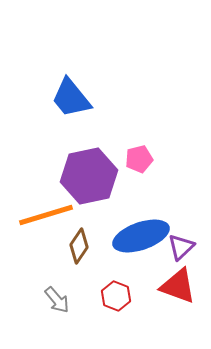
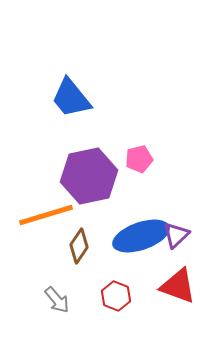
purple triangle: moved 5 px left, 12 px up
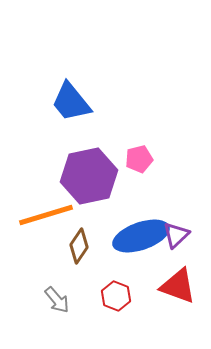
blue trapezoid: moved 4 px down
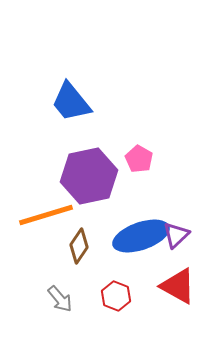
pink pentagon: rotated 28 degrees counterclockwise
red triangle: rotated 9 degrees clockwise
gray arrow: moved 3 px right, 1 px up
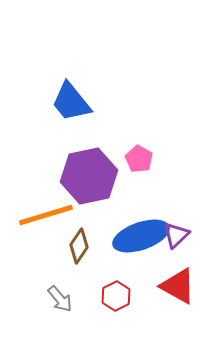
red hexagon: rotated 12 degrees clockwise
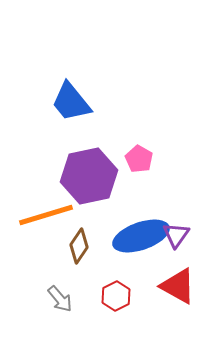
purple triangle: rotated 12 degrees counterclockwise
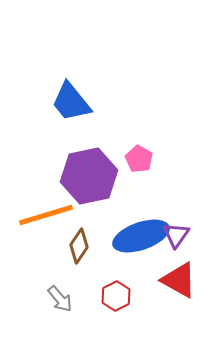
red triangle: moved 1 px right, 6 px up
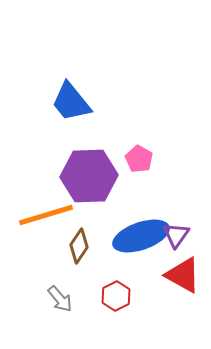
purple hexagon: rotated 10 degrees clockwise
red triangle: moved 4 px right, 5 px up
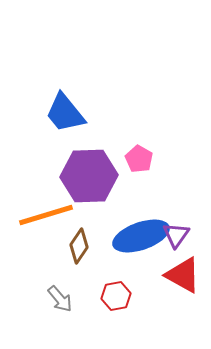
blue trapezoid: moved 6 px left, 11 px down
red hexagon: rotated 16 degrees clockwise
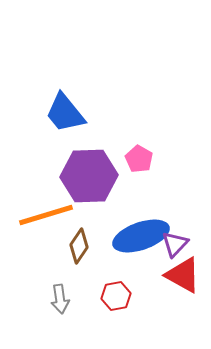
purple triangle: moved 1 px left, 9 px down; rotated 8 degrees clockwise
gray arrow: rotated 32 degrees clockwise
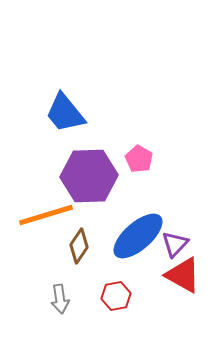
blue ellipse: moved 3 px left; rotated 22 degrees counterclockwise
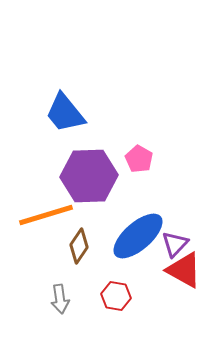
red triangle: moved 1 px right, 5 px up
red hexagon: rotated 20 degrees clockwise
